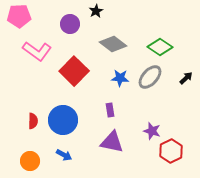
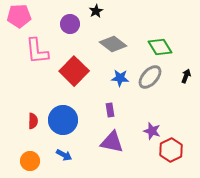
green diamond: rotated 25 degrees clockwise
pink L-shape: rotated 48 degrees clockwise
black arrow: moved 2 px up; rotated 24 degrees counterclockwise
red hexagon: moved 1 px up
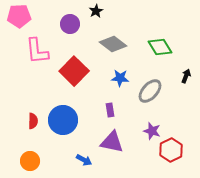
gray ellipse: moved 14 px down
blue arrow: moved 20 px right, 5 px down
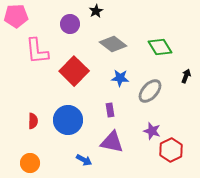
pink pentagon: moved 3 px left
blue circle: moved 5 px right
orange circle: moved 2 px down
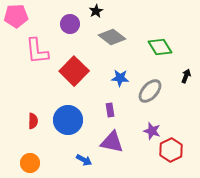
gray diamond: moved 1 px left, 7 px up
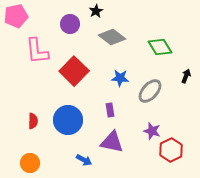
pink pentagon: rotated 10 degrees counterclockwise
